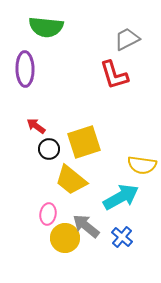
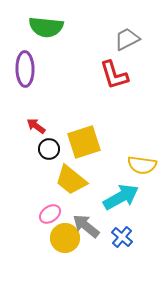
pink ellipse: moved 2 px right; rotated 45 degrees clockwise
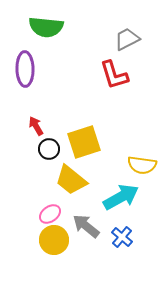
red arrow: rotated 24 degrees clockwise
yellow circle: moved 11 px left, 2 px down
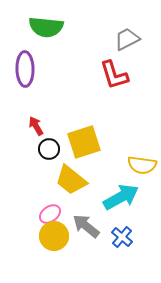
yellow circle: moved 4 px up
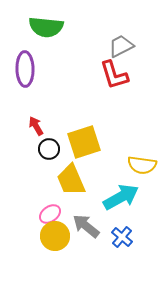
gray trapezoid: moved 6 px left, 7 px down
yellow trapezoid: rotated 28 degrees clockwise
yellow circle: moved 1 px right
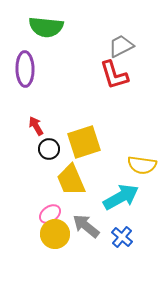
yellow circle: moved 2 px up
